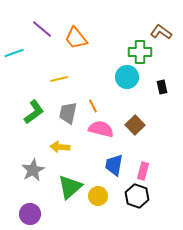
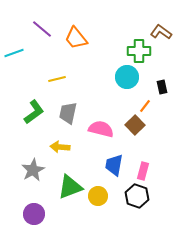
green cross: moved 1 px left, 1 px up
yellow line: moved 2 px left
orange line: moved 52 px right; rotated 64 degrees clockwise
green triangle: rotated 20 degrees clockwise
purple circle: moved 4 px right
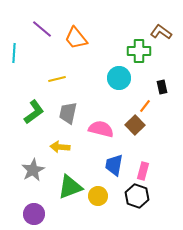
cyan line: rotated 66 degrees counterclockwise
cyan circle: moved 8 px left, 1 px down
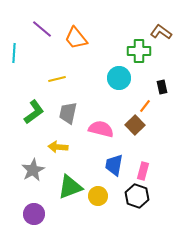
yellow arrow: moved 2 px left
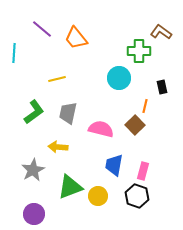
orange line: rotated 24 degrees counterclockwise
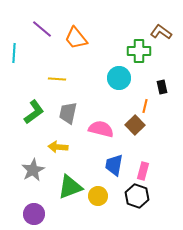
yellow line: rotated 18 degrees clockwise
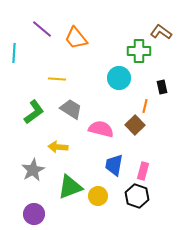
gray trapezoid: moved 3 px right, 4 px up; rotated 110 degrees clockwise
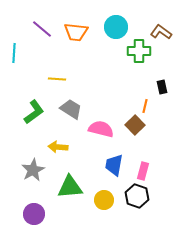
orange trapezoid: moved 6 px up; rotated 45 degrees counterclockwise
cyan circle: moved 3 px left, 51 px up
green triangle: rotated 16 degrees clockwise
yellow circle: moved 6 px right, 4 px down
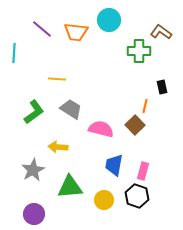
cyan circle: moved 7 px left, 7 px up
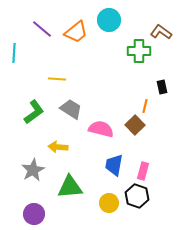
orange trapezoid: rotated 45 degrees counterclockwise
yellow circle: moved 5 px right, 3 px down
